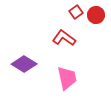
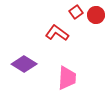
red L-shape: moved 7 px left, 5 px up
pink trapezoid: rotated 15 degrees clockwise
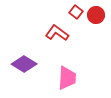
red square: rotated 16 degrees counterclockwise
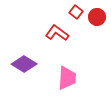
red circle: moved 1 px right, 2 px down
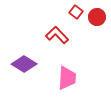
red L-shape: moved 2 px down; rotated 10 degrees clockwise
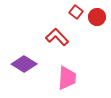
red L-shape: moved 2 px down
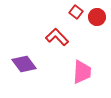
purple diamond: rotated 20 degrees clockwise
pink trapezoid: moved 15 px right, 6 px up
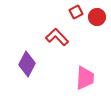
red square: rotated 24 degrees clockwise
purple diamond: moved 3 px right; rotated 65 degrees clockwise
pink trapezoid: moved 3 px right, 6 px down
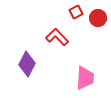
red circle: moved 1 px right, 1 px down
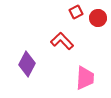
red L-shape: moved 5 px right, 4 px down
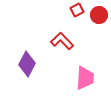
red square: moved 1 px right, 2 px up
red circle: moved 1 px right, 3 px up
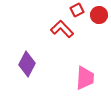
red L-shape: moved 12 px up
